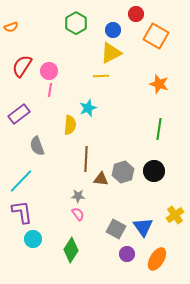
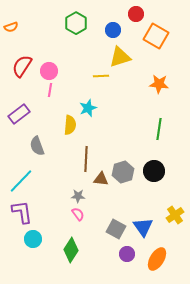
yellow triangle: moved 9 px right, 4 px down; rotated 10 degrees clockwise
orange star: rotated 12 degrees counterclockwise
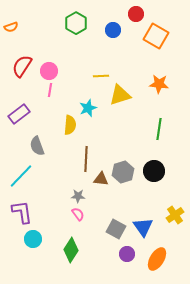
yellow triangle: moved 38 px down
cyan line: moved 5 px up
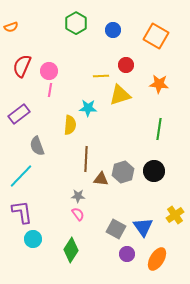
red circle: moved 10 px left, 51 px down
red semicircle: rotated 10 degrees counterclockwise
cyan star: rotated 24 degrees clockwise
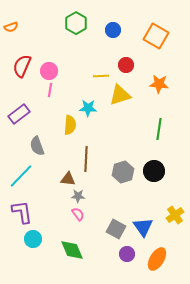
brown triangle: moved 33 px left
green diamond: moved 1 px right; rotated 55 degrees counterclockwise
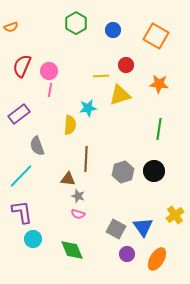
cyan star: rotated 12 degrees counterclockwise
gray star: rotated 16 degrees clockwise
pink semicircle: rotated 144 degrees clockwise
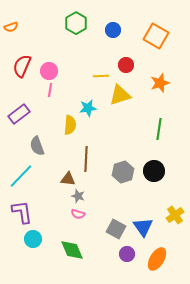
orange star: moved 1 px right, 1 px up; rotated 24 degrees counterclockwise
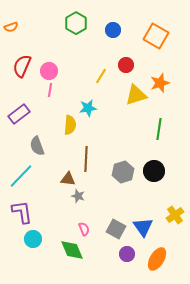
yellow line: rotated 56 degrees counterclockwise
yellow triangle: moved 16 px right
pink semicircle: moved 6 px right, 15 px down; rotated 128 degrees counterclockwise
